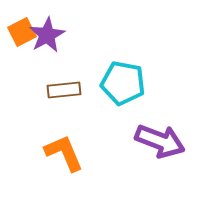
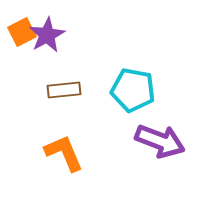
cyan pentagon: moved 10 px right, 7 px down
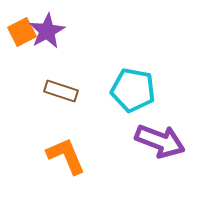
purple star: moved 4 px up
brown rectangle: moved 3 px left, 1 px down; rotated 24 degrees clockwise
orange L-shape: moved 2 px right, 3 px down
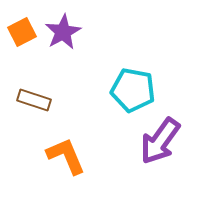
purple star: moved 16 px right, 1 px down
brown rectangle: moved 27 px left, 9 px down
purple arrow: rotated 105 degrees clockwise
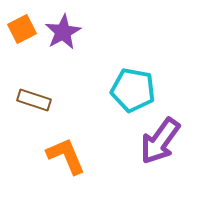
orange square: moved 3 px up
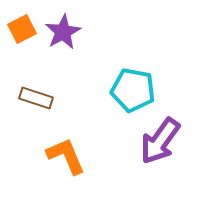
brown rectangle: moved 2 px right, 2 px up
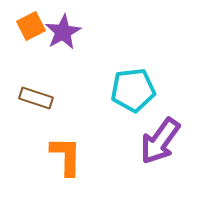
orange square: moved 9 px right, 3 px up
cyan pentagon: rotated 18 degrees counterclockwise
orange L-shape: rotated 24 degrees clockwise
